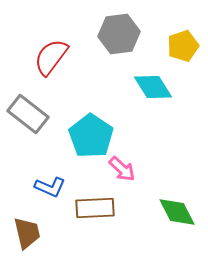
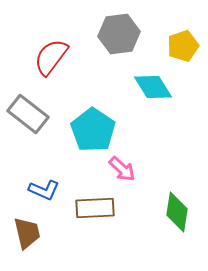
cyan pentagon: moved 2 px right, 6 px up
blue L-shape: moved 6 px left, 3 px down
green diamond: rotated 36 degrees clockwise
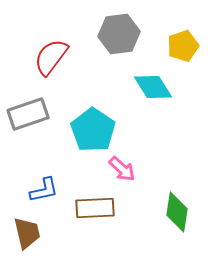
gray rectangle: rotated 57 degrees counterclockwise
blue L-shape: rotated 36 degrees counterclockwise
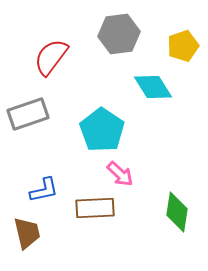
cyan pentagon: moved 9 px right
pink arrow: moved 2 px left, 5 px down
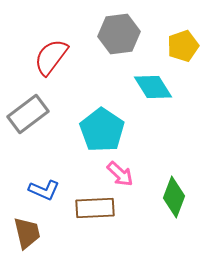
gray rectangle: rotated 18 degrees counterclockwise
blue L-shape: rotated 36 degrees clockwise
green diamond: moved 3 px left, 15 px up; rotated 12 degrees clockwise
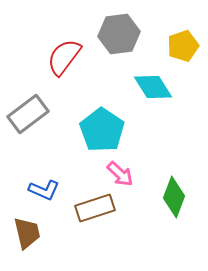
red semicircle: moved 13 px right
brown rectangle: rotated 15 degrees counterclockwise
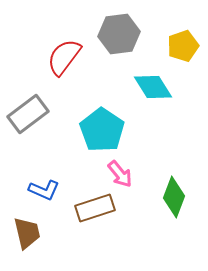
pink arrow: rotated 8 degrees clockwise
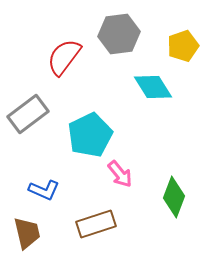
cyan pentagon: moved 12 px left, 5 px down; rotated 12 degrees clockwise
brown rectangle: moved 1 px right, 16 px down
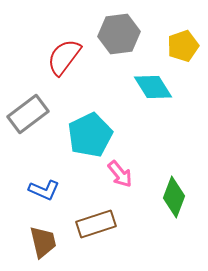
brown trapezoid: moved 16 px right, 9 px down
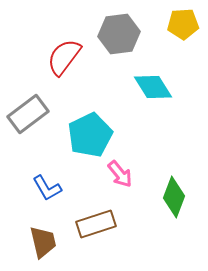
yellow pentagon: moved 22 px up; rotated 16 degrees clockwise
blue L-shape: moved 3 px right, 2 px up; rotated 36 degrees clockwise
